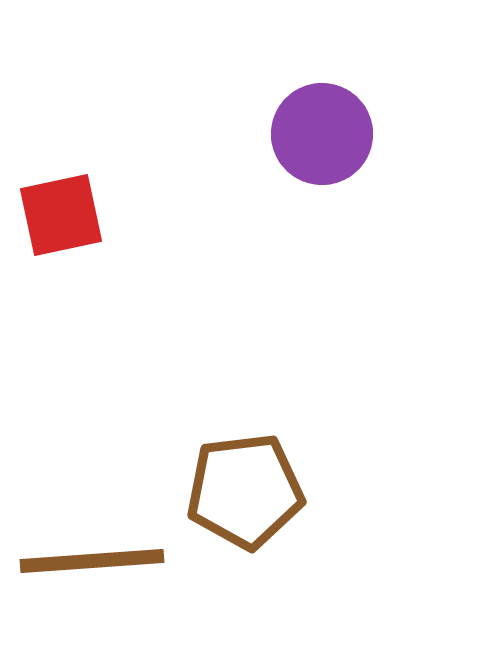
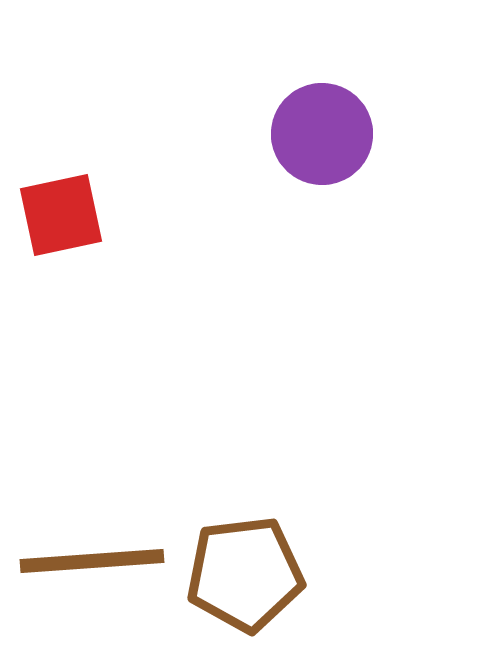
brown pentagon: moved 83 px down
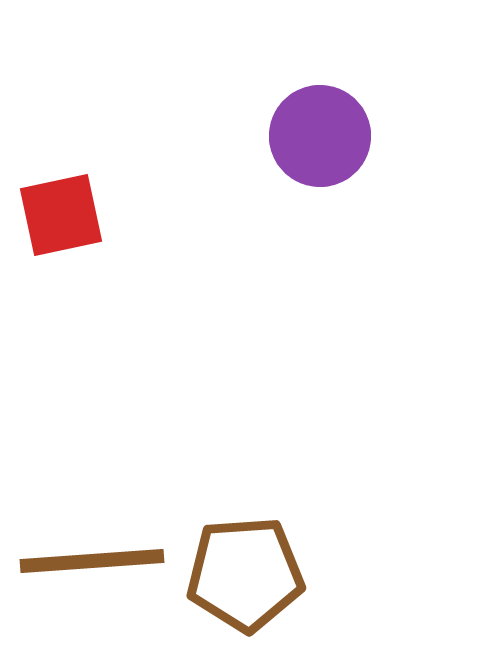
purple circle: moved 2 px left, 2 px down
brown pentagon: rotated 3 degrees clockwise
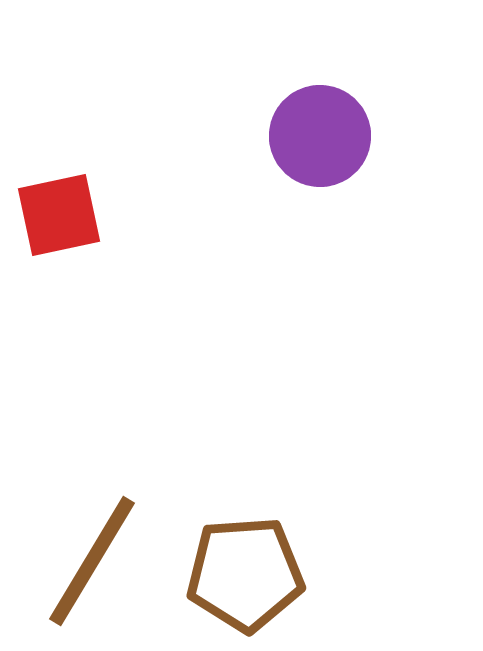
red square: moved 2 px left
brown line: rotated 55 degrees counterclockwise
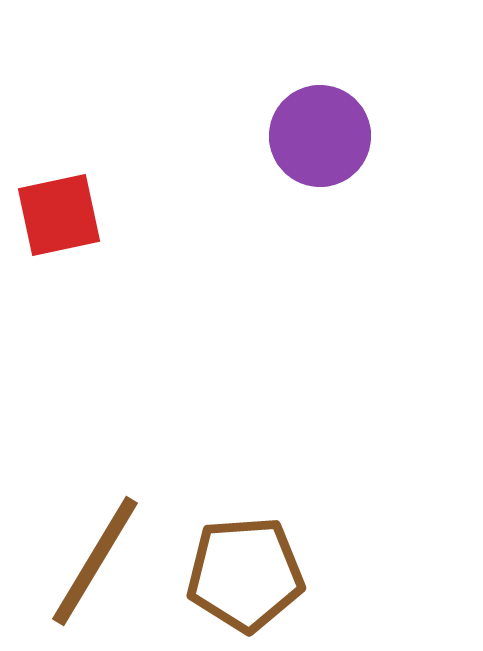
brown line: moved 3 px right
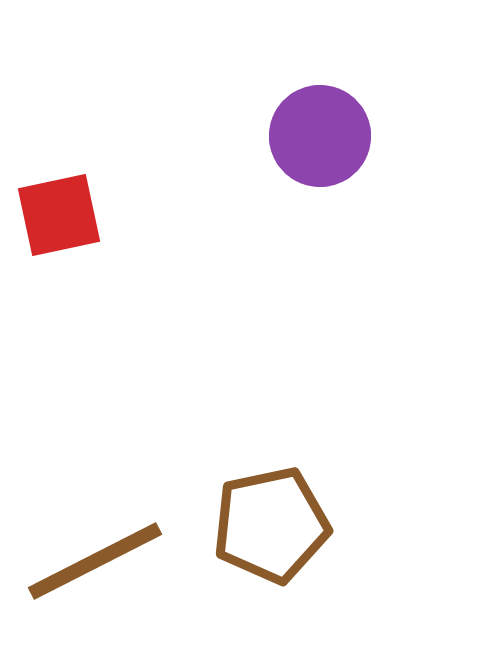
brown line: rotated 32 degrees clockwise
brown pentagon: moved 26 px right, 49 px up; rotated 8 degrees counterclockwise
